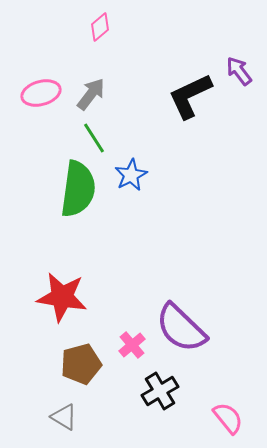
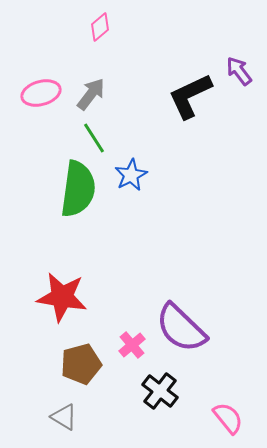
black cross: rotated 21 degrees counterclockwise
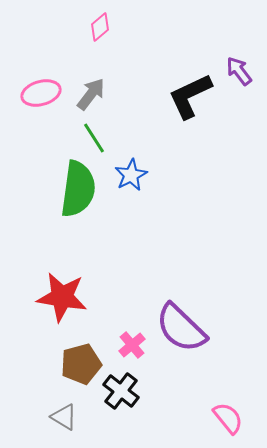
black cross: moved 39 px left
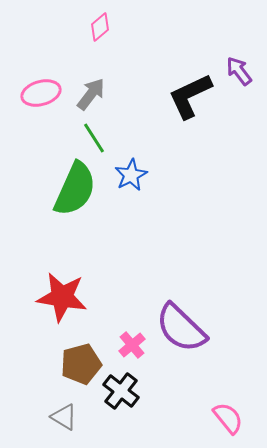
green semicircle: moved 3 px left; rotated 16 degrees clockwise
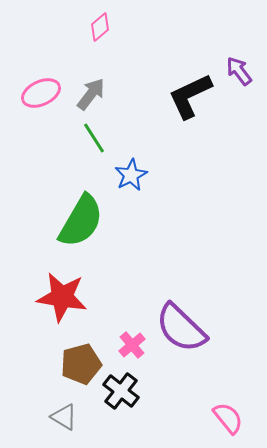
pink ellipse: rotated 9 degrees counterclockwise
green semicircle: moved 6 px right, 32 px down; rotated 6 degrees clockwise
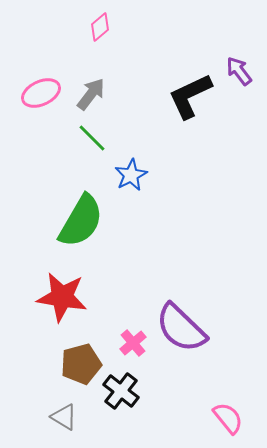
green line: moved 2 px left; rotated 12 degrees counterclockwise
pink cross: moved 1 px right, 2 px up
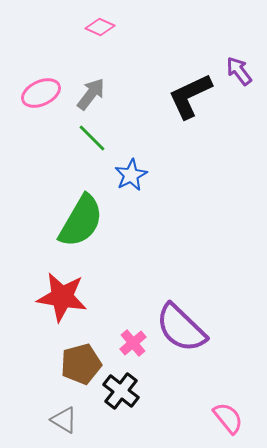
pink diamond: rotated 64 degrees clockwise
gray triangle: moved 3 px down
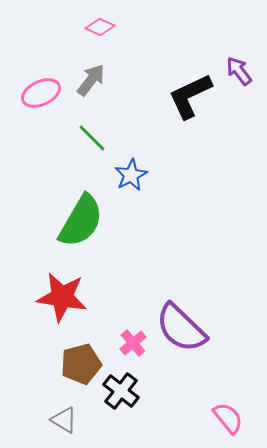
gray arrow: moved 14 px up
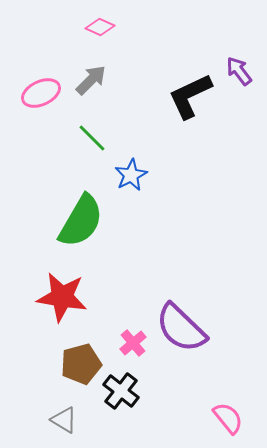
gray arrow: rotated 8 degrees clockwise
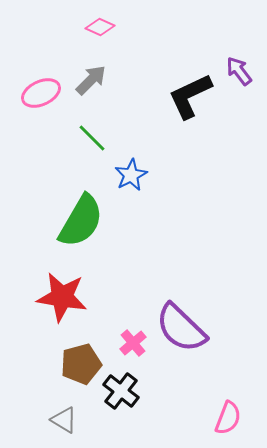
pink semicircle: rotated 60 degrees clockwise
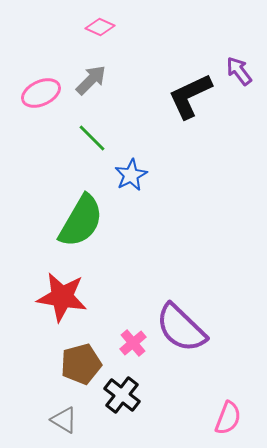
black cross: moved 1 px right, 4 px down
